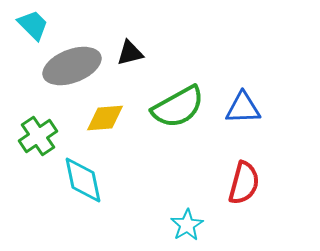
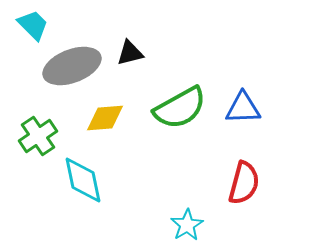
green semicircle: moved 2 px right, 1 px down
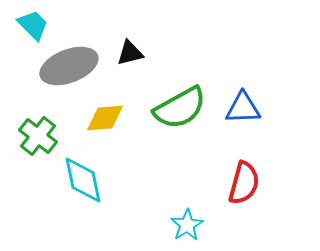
gray ellipse: moved 3 px left
green cross: rotated 18 degrees counterclockwise
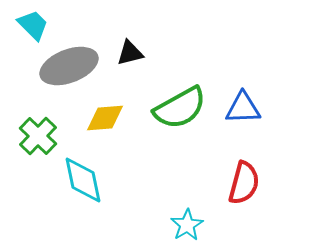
green cross: rotated 6 degrees clockwise
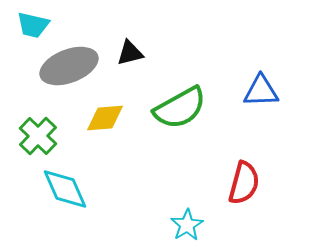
cyan trapezoid: rotated 148 degrees clockwise
blue triangle: moved 18 px right, 17 px up
cyan diamond: moved 18 px left, 9 px down; rotated 12 degrees counterclockwise
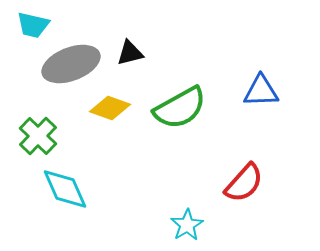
gray ellipse: moved 2 px right, 2 px up
yellow diamond: moved 5 px right, 10 px up; rotated 24 degrees clockwise
red semicircle: rotated 27 degrees clockwise
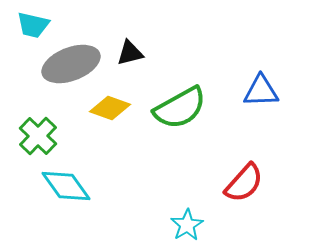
cyan diamond: moved 1 px right, 3 px up; rotated 12 degrees counterclockwise
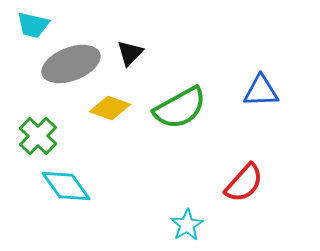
black triangle: rotated 32 degrees counterclockwise
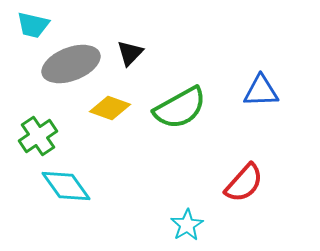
green cross: rotated 12 degrees clockwise
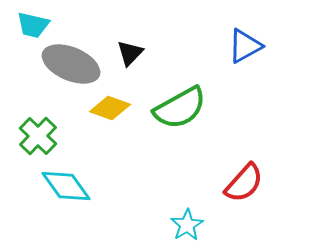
gray ellipse: rotated 44 degrees clockwise
blue triangle: moved 16 px left, 45 px up; rotated 27 degrees counterclockwise
green cross: rotated 12 degrees counterclockwise
